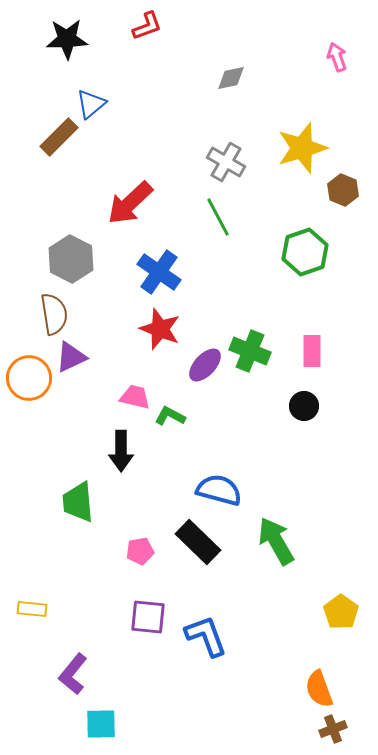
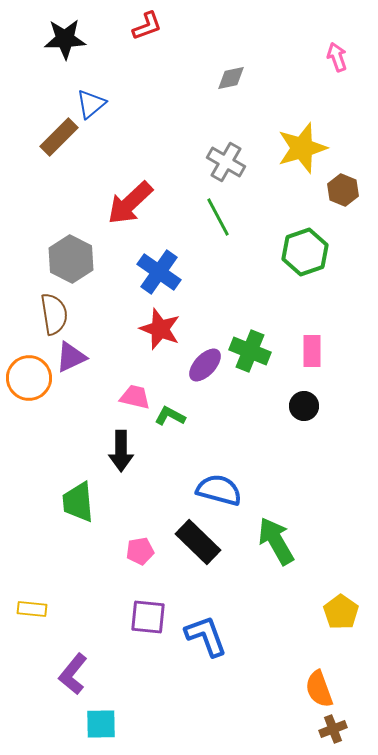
black star: moved 2 px left
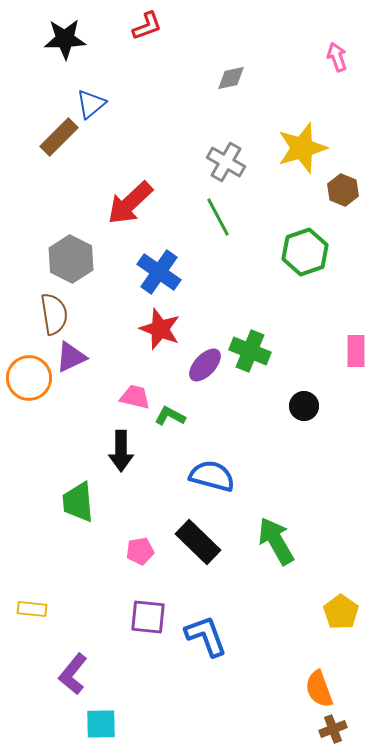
pink rectangle: moved 44 px right
blue semicircle: moved 7 px left, 14 px up
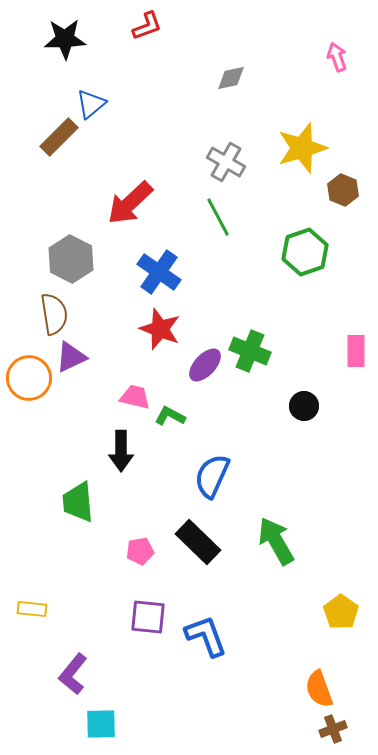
blue semicircle: rotated 81 degrees counterclockwise
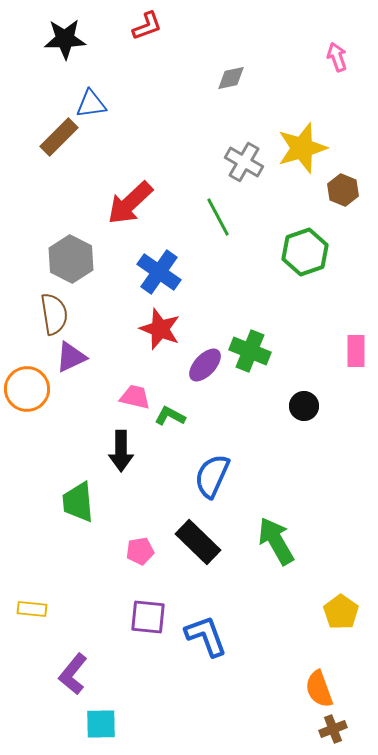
blue triangle: rotated 32 degrees clockwise
gray cross: moved 18 px right
orange circle: moved 2 px left, 11 px down
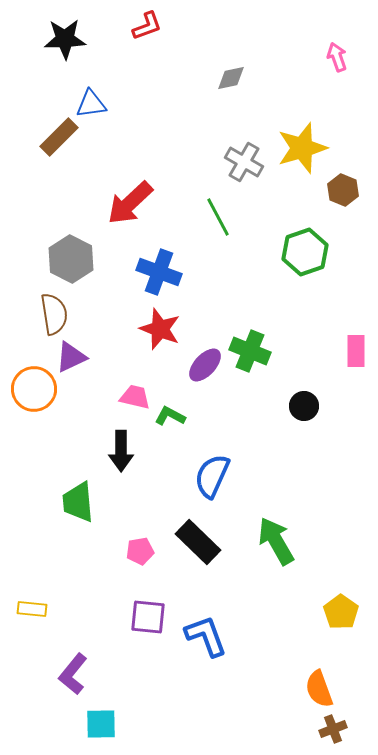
blue cross: rotated 15 degrees counterclockwise
orange circle: moved 7 px right
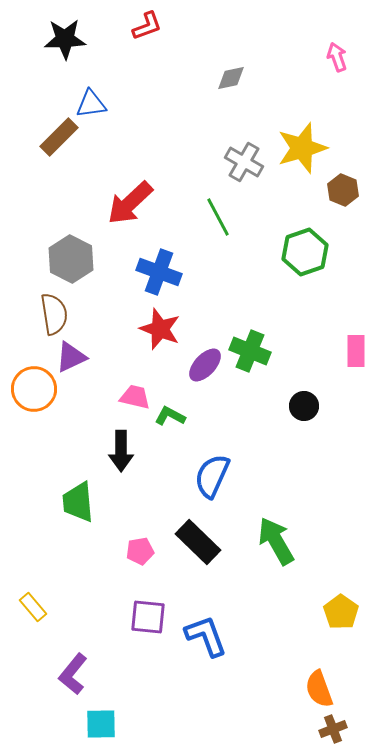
yellow rectangle: moved 1 px right, 2 px up; rotated 44 degrees clockwise
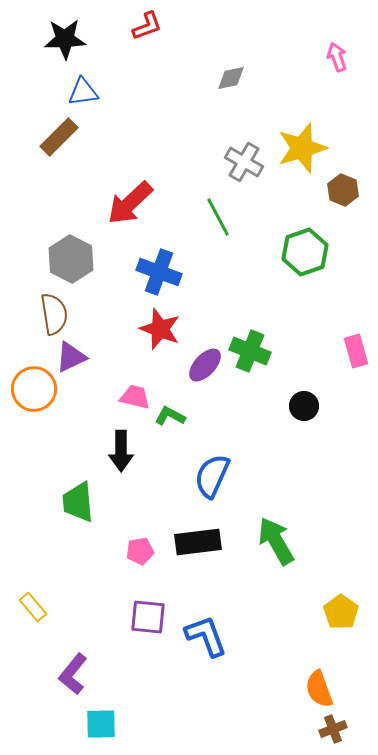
blue triangle: moved 8 px left, 12 px up
pink rectangle: rotated 16 degrees counterclockwise
black rectangle: rotated 51 degrees counterclockwise
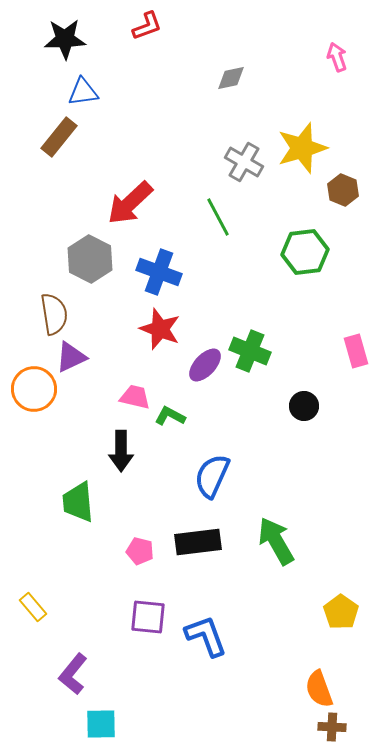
brown rectangle: rotated 6 degrees counterclockwise
green hexagon: rotated 12 degrees clockwise
gray hexagon: moved 19 px right
pink pentagon: rotated 24 degrees clockwise
brown cross: moved 1 px left, 2 px up; rotated 24 degrees clockwise
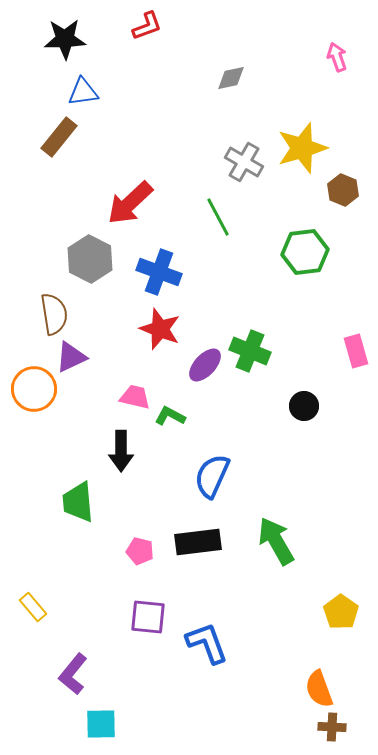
blue L-shape: moved 1 px right, 7 px down
